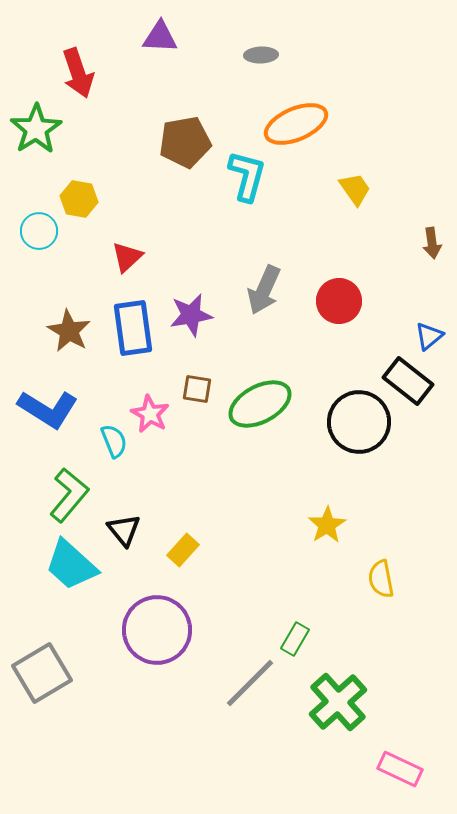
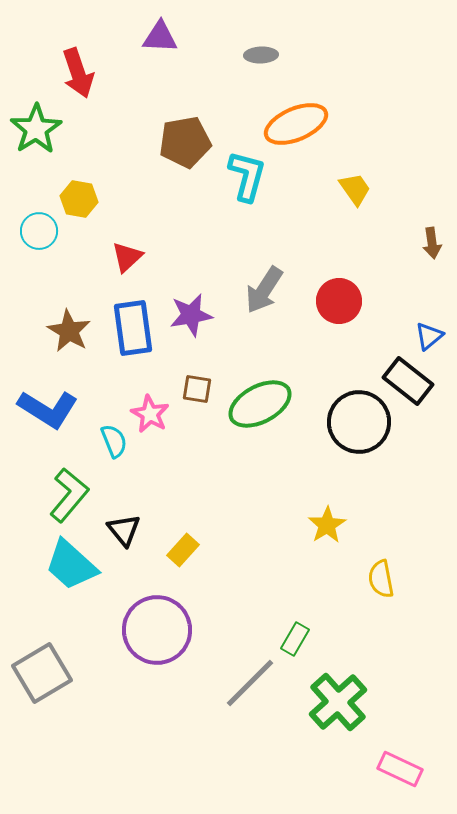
gray arrow: rotated 9 degrees clockwise
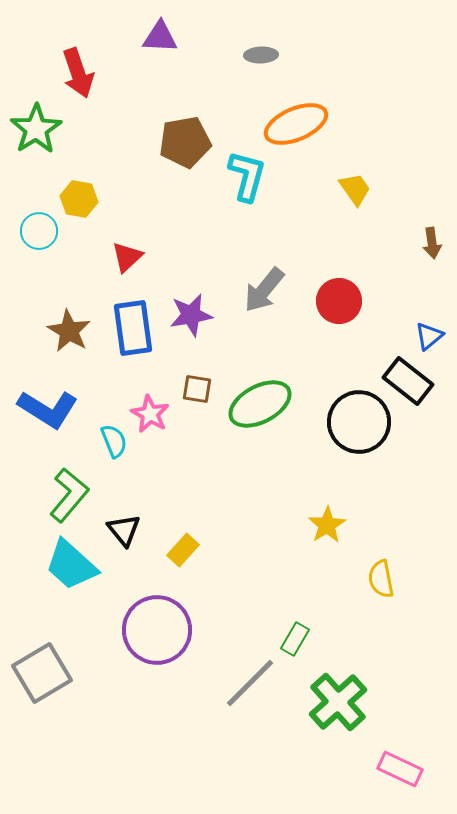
gray arrow: rotated 6 degrees clockwise
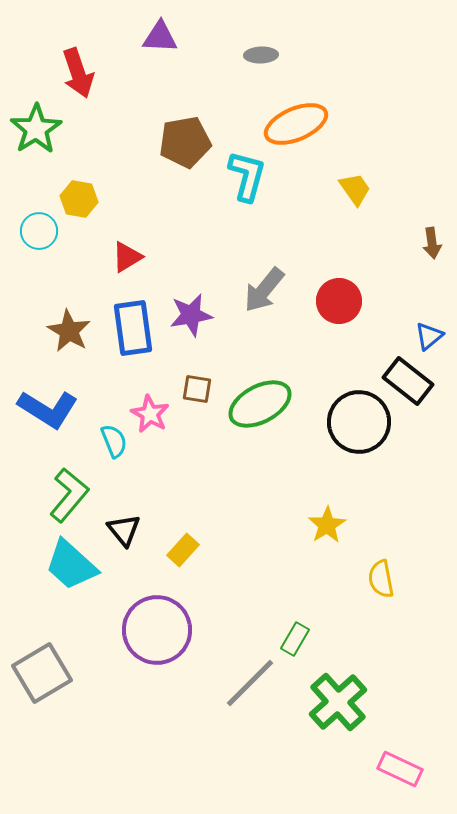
red triangle: rotated 12 degrees clockwise
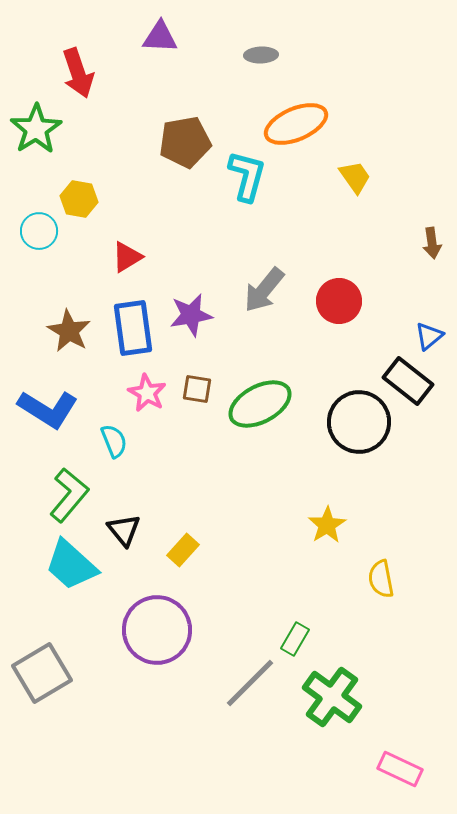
yellow trapezoid: moved 12 px up
pink star: moved 3 px left, 21 px up
green cross: moved 6 px left, 5 px up; rotated 12 degrees counterclockwise
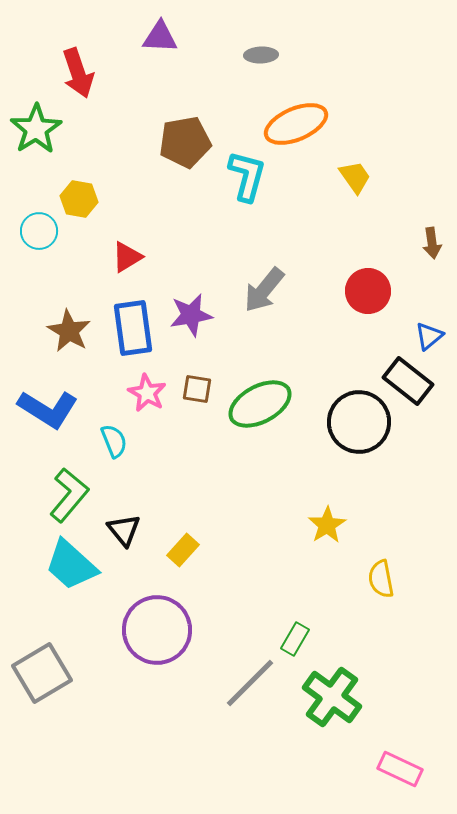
red circle: moved 29 px right, 10 px up
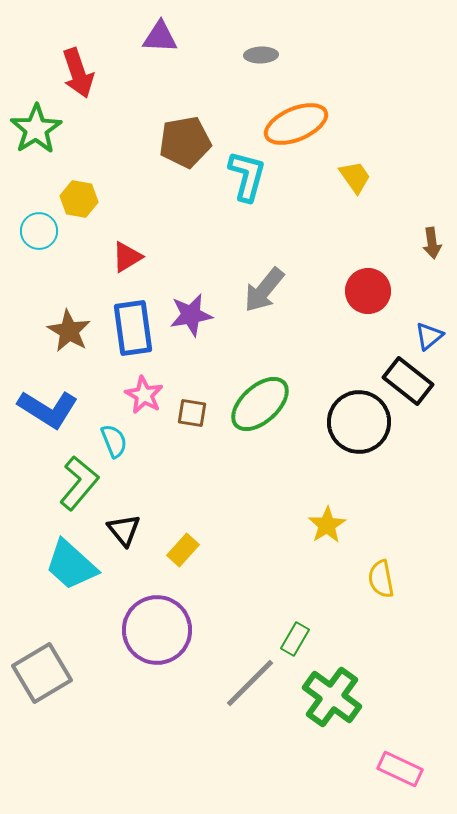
brown square: moved 5 px left, 24 px down
pink star: moved 3 px left, 2 px down
green ellipse: rotated 14 degrees counterclockwise
green L-shape: moved 10 px right, 12 px up
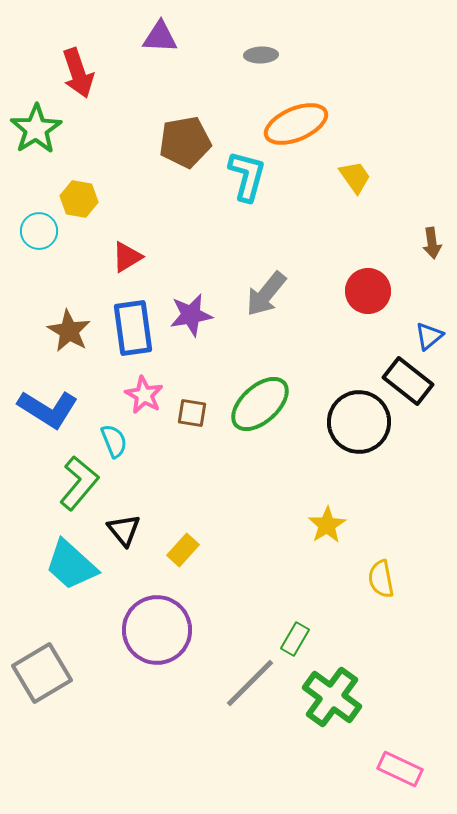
gray arrow: moved 2 px right, 4 px down
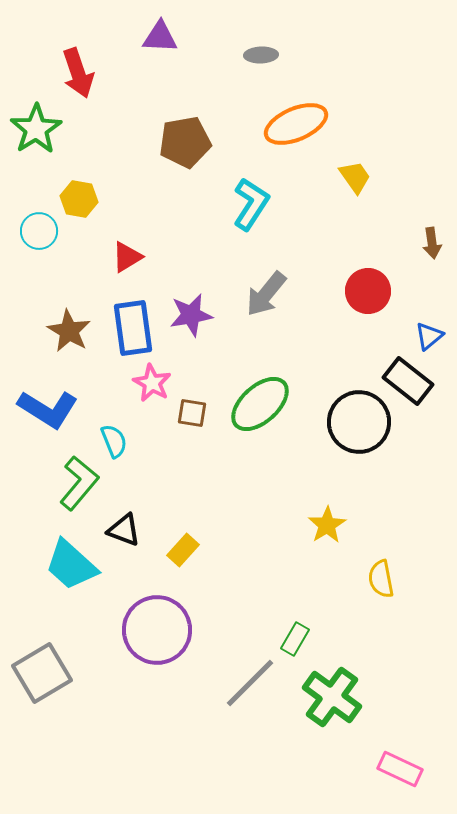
cyan L-shape: moved 4 px right, 28 px down; rotated 18 degrees clockwise
pink star: moved 8 px right, 12 px up
black triangle: rotated 30 degrees counterclockwise
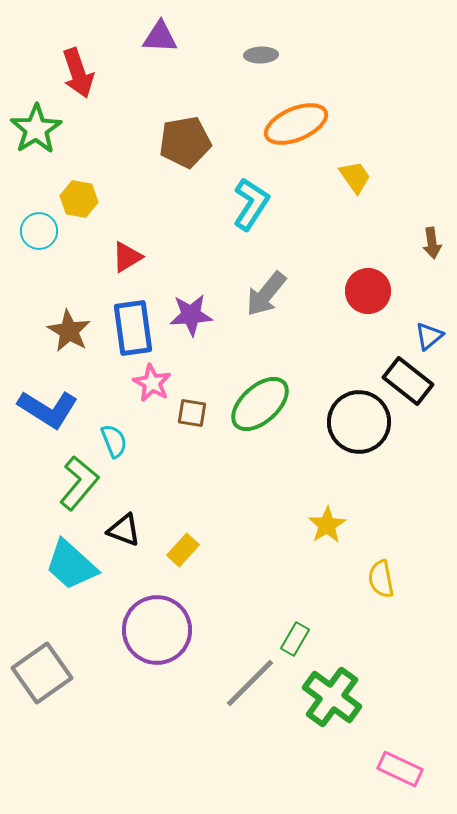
purple star: rotated 6 degrees clockwise
gray square: rotated 4 degrees counterclockwise
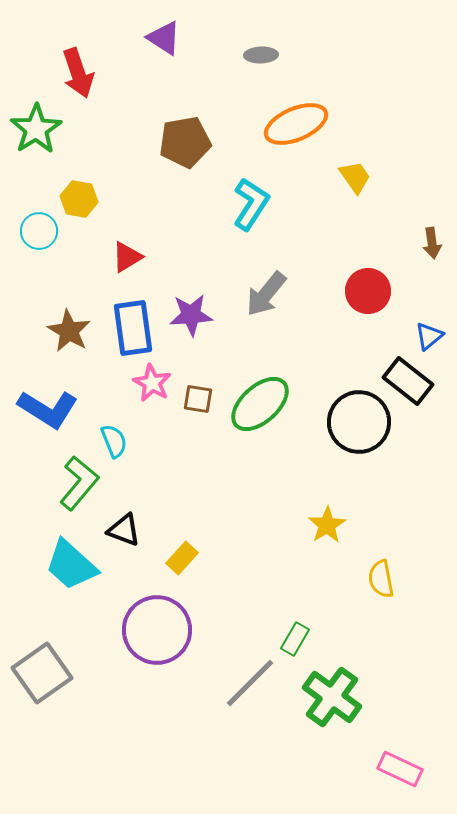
purple triangle: moved 4 px right, 1 px down; rotated 30 degrees clockwise
brown square: moved 6 px right, 14 px up
yellow rectangle: moved 1 px left, 8 px down
